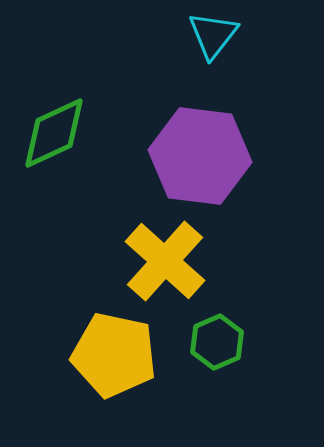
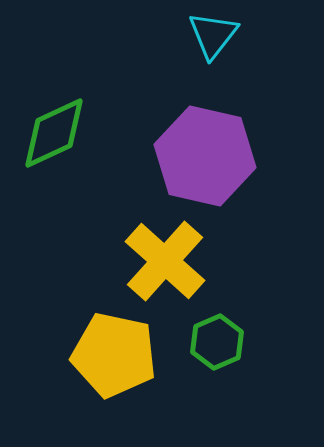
purple hexagon: moved 5 px right; rotated 6 degrees clockwise
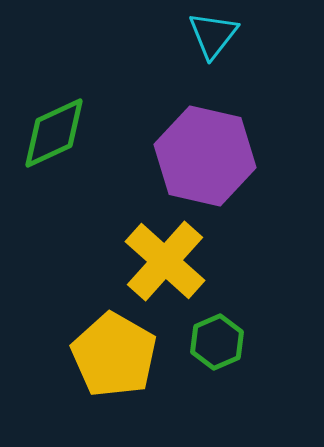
yellow pentagon: rotated 18 degrees clockwise
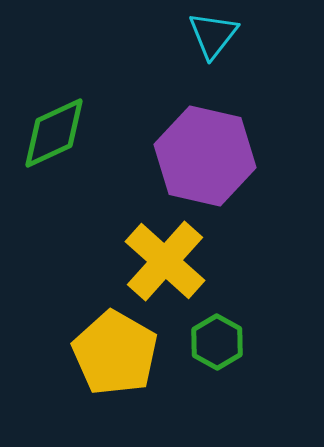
green hexagon: rotated 8 degrees counterclockwise
yellow pentagon: moved 1 px right, 2 px up
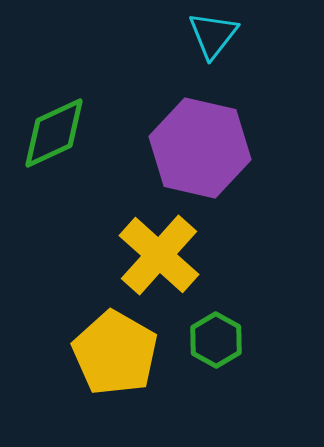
purple hexagon: moved 5 px left, 8 px up
yellow cross: moved 6 px left, 6 px up
green hexagon: moved 1 px left, 2 px up
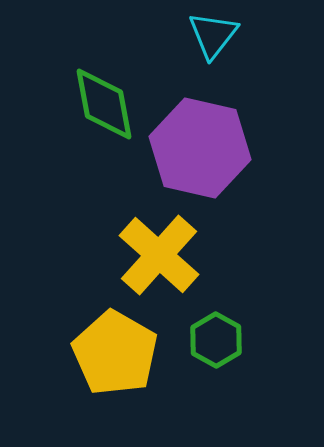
green diamond: moved 50 px right, 29 px up; rotated 76 degrees counterclockwise
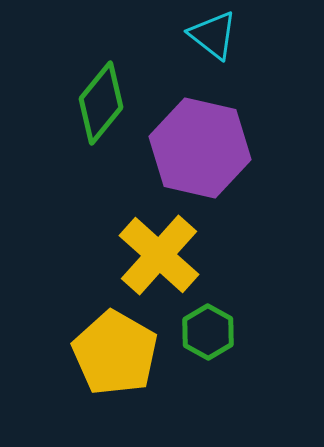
cyan triangle: rotated 30 degrees counterclockwise
green diamond: moved 3 px left, 1 px up; rotated 50 degrees clockwise
green hexagon: moved 8 px left, 8 px up
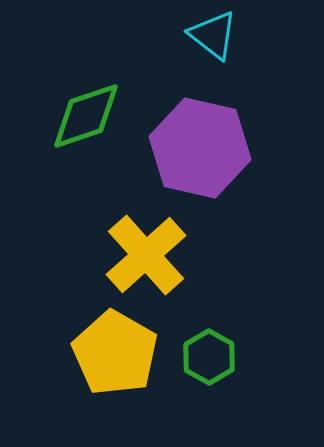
green diamond: moved 15 px left, 13 px down; rotated 32 degrees clockwise
yellow cross: moved 13 px left; rotated 6 degrees clockwise
green hexagon: moved 1 px right, 25 px down
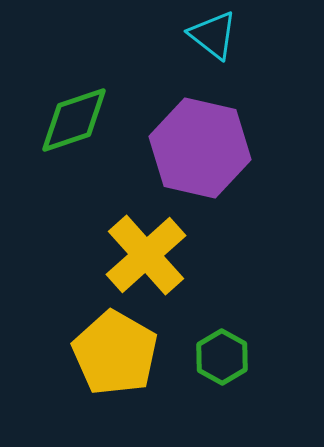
green diamond: moved 12 px left, 4 px down
green hexagon: moved 13 px right
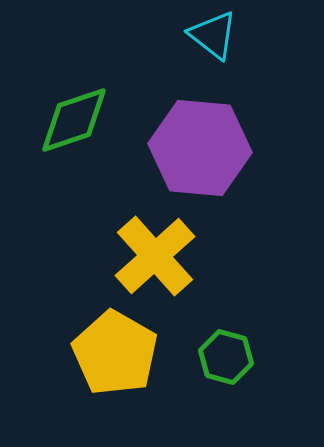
purple hexagon: rotated 8 degrees counterclockwise
yellow cross: moved 9 px right, 1 px down
green hexagon: moved 4 px right; rotated 14 degrees counterclockwise
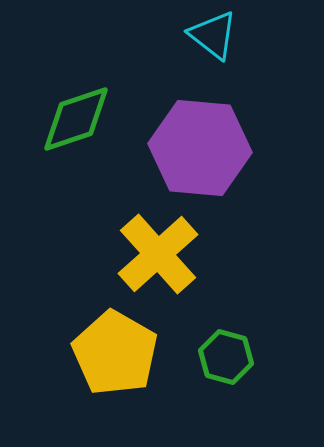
green diamond: moved 2 px right, 1 px up
yellow cross: moved 3 px right, 2 px up
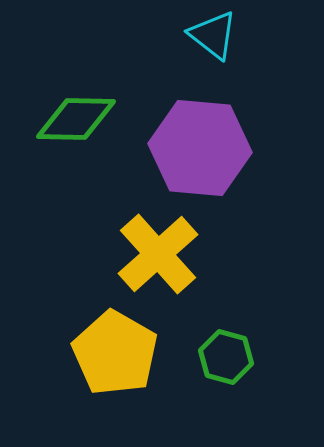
green diamond: rotated 20 degrees clockwise
